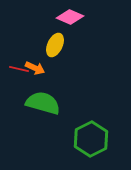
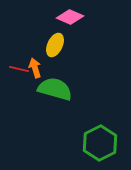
orange arrow: rotated 132 degrees counterclockwise
green semicircle: moved 12 px right, 14 px up
green hexagon: moved 9 px right, 4 px down
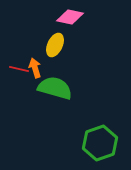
pink diamond: rotated 12 degrees counterclockwise
green semicircle: moved 1 px up
green hexagon: rotated 8 degrees clockwise
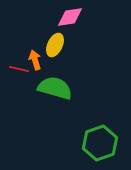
pink diamond: rotated 20 degrees counterclockwise
orange arrow: moved 8 px up
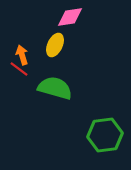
orange arrow: moved 13 px left, 5 px up
red line: rotated 24 degrees clockwise
green hexagon: moved 5 px right, 8 px up; rotated 12 degrees clockwise
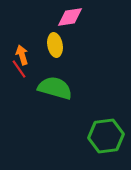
yellow ellipse: rotated 35 degrees counterclockwise
red line: rotated 18 degrees clockwise
green hexagon: moved 1 px right, 1 px down
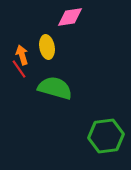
yellow ellipse: moved 8 px left, 2 px down
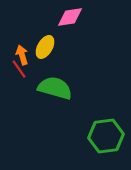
yellow ellipse: moved 2 px left; rotated 40 degrees clockwise
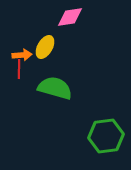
orange arrow: rotated 102 degrees clockwise
red line: rotated 36 degrees clockwise
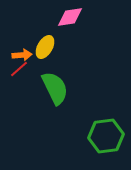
red line: rotated 48 degrees clockwise
green semicircle: rotated 48 degrees clockwise
